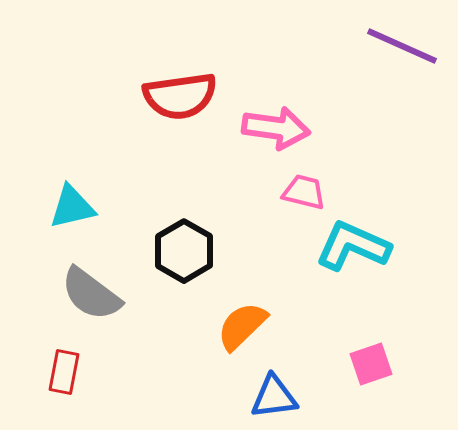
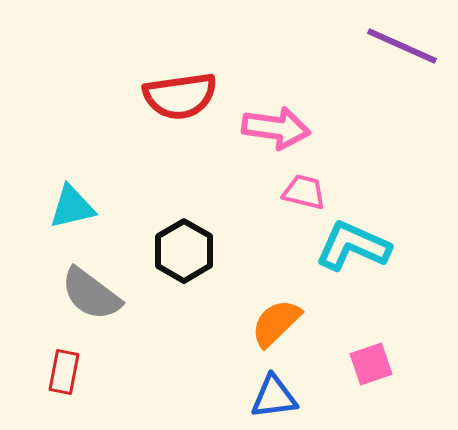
orange semicircle: moved 34 px right, 3 px up
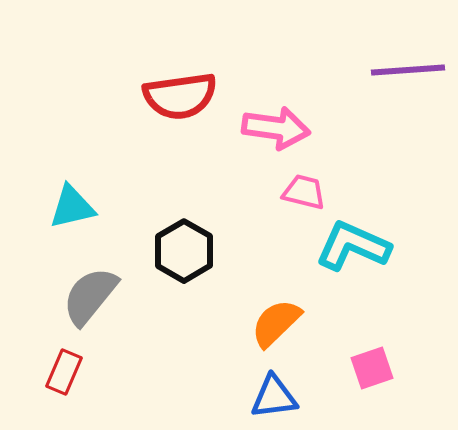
purple line: moved 6 px right, 24 px down; rotated 28 degrees counterclockwise
gray semicircle: moved 1 px left, 2 px down; rotated 92 degrees clockwise
pink square: moved 1 px right, 4 px down
red rectangle: rotated 12 degrees clockwise
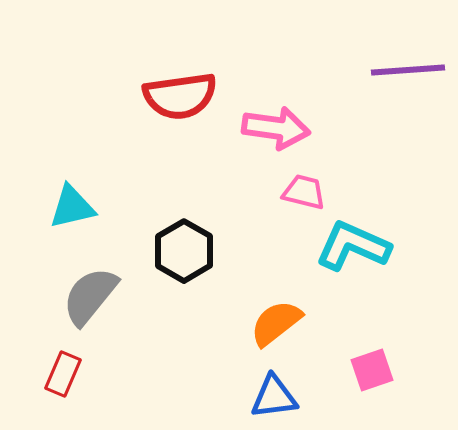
orange semicircle: rotated 6 degrees clockwise
pink square: moved 2 px down
red rectangle: moved 1 px left, 2 px down
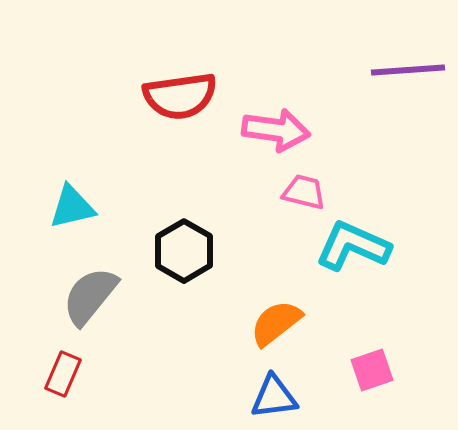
pink arrow: moved 2 px down
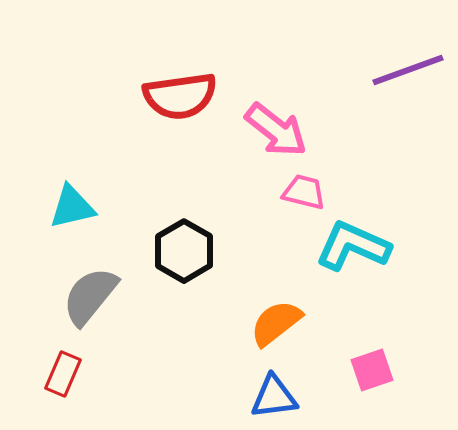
purple line: rotated 16 degrees counterclockwise
pink arrow: rotated 30 degrees clockwise
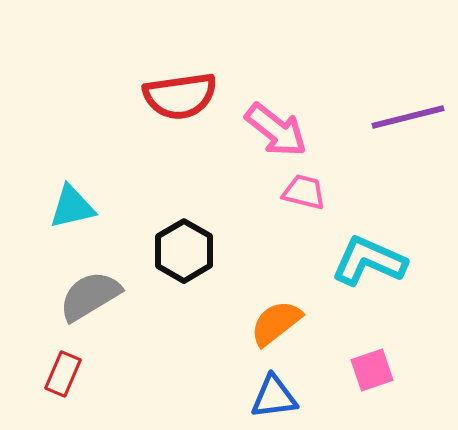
purple line: moved 47 px down; rotated 6 degrees clockwise
cyan L-shape: moved 16 px right, 15 px down
gray semicircle: rotated 20 degrees clockwise
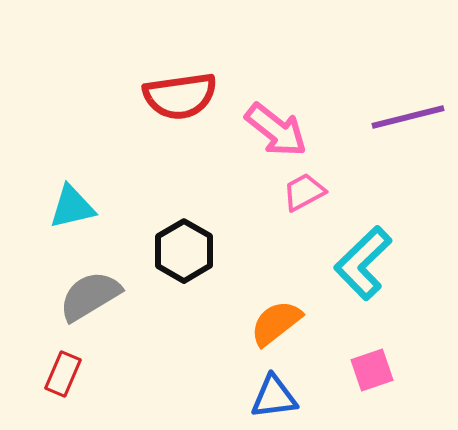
pink trapezoid: rotated 42 degrees counterclockwise
cyan L-shape: moved 6 px left, 2 px down; rotated 68 degrees counterclockwise
